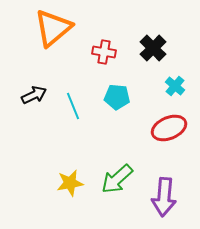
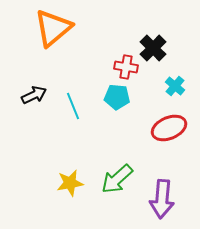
red cross: moved 22 px right, 15 px down
purple arrow: moved 2 px left, 2 px down
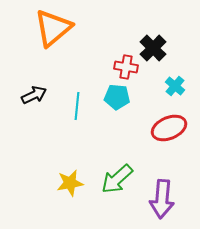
cyan line: moved 4 px right; rotated 28 degrees clockwise
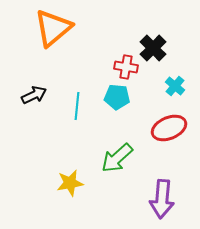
green arrow: moved 21 px up
